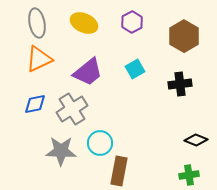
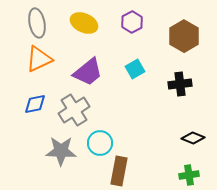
gray cross: moved 2 px right, 1 px down
black diamond: moved 3 px left, 2 px up
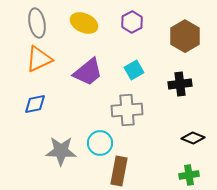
brown hexagon: moved 1 px right
cyan square: moved 1 px left, 1 px down
gray cross: moved 53 px right; rotated 28 degrees clockwise
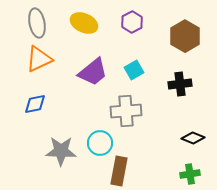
purple trapezoid: moved 5 px right
gray cross: moved 1 px left, 1 px down
green cross: moved 1 px right, 1 px up
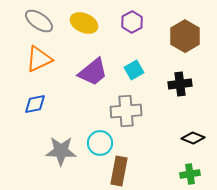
gray ellipse: moved 2 px right, 2 px up; rotated 44 degrees counterclockwise
